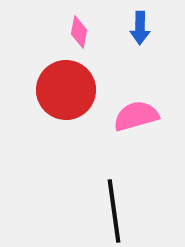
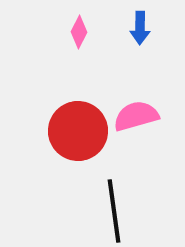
pink diamond: rotated 16 degrees clockwise
red circle: moved 12 px right, 41 px down
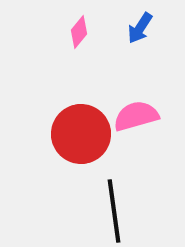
blue arrow: rotated 32 degrees clockwise
pink diamond: rotated 12 degrees clockwise
red circle: moved 3 px right, 3 px down
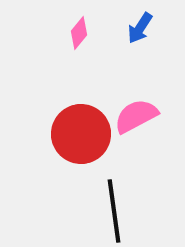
pink diamond: moved 1 px down
pink semicircle: rotated 12 degrees counterclockwise
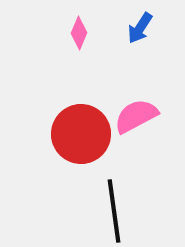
pink diamond: rotated 16 degrees counterclockwise
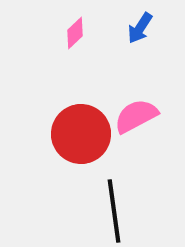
pink diamond: moved 4 px left; rotated 24 degrees clockwise
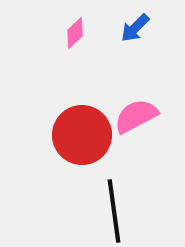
blue arrow: moved 5 px left; rotated 12 degrees clockwise
red circle: moved 1 px right, 1 px down
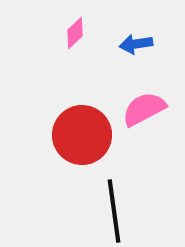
blue arrow: moved 1 px right, 16 px down; rotated 36 degrees clockwise
pink semicircle: moved 8 px right, 7 px up
